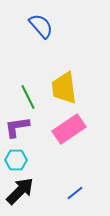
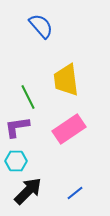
yellow trapezoid: moved 2 px right, 8 px up
cyan hexagon: moved 1 px down
black arrow: moved 8 px right
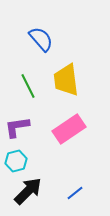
blue semicircle: moved 13 px down
green line: moved 11 px up
cyan hexagon: rotated 15 degrees counterclockwise
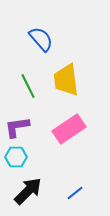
cyan hexagon: moved 4 px up; rotated 15 degrees clockwise
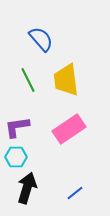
green line: moved 6 px up
black arrow: moved 1 px left, 3 px up; rotated 28 degrees counterclockwise
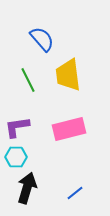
blue semicircle: moved 1 px right
yellow trapezoid: moved 2 px right, 5 px up
pink rectangle: rotated 20 degrees clockwise
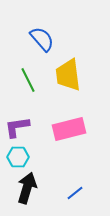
cyan hexagon: moved 2 px right
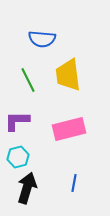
blue semicircle: rotated 136 degrees clockwise
purple L-shape: moved 6 px up; rotated 8 degrees clockwise
cyan hexagon: rotated 15 degrees counterclockwise
blue line: moved 1 px left, 10 px up; rotated 42 degrees counterclockwise
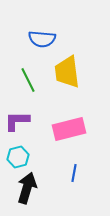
yellow trapezoid: moved 1 px left, 3 px up
blue line: moved 10 px up
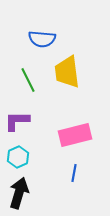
pink rectangle: moved 6 px right, 6 px down
cyan hexagon: rotated 10 degrees counterclockwise
black arrow: moved 8 px left, 5 px down
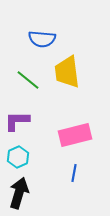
green line: rotated 25 degrees counterclockwise
